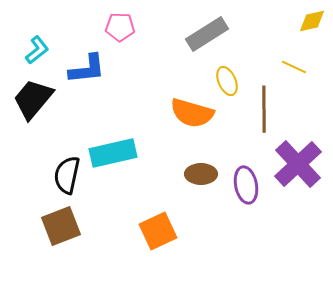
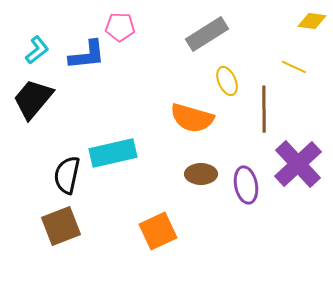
yellow diamond: rotated 20 degrees clockwise
blue L-shape: moved 14 px up
orange semicircle: moved 5 px down
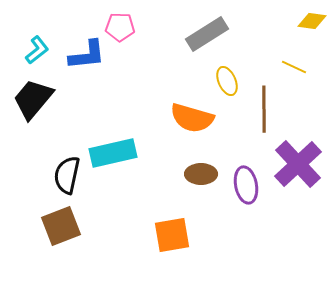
orange square: moved 14 px right, 4 px down; rotated 15 degrees clockwise
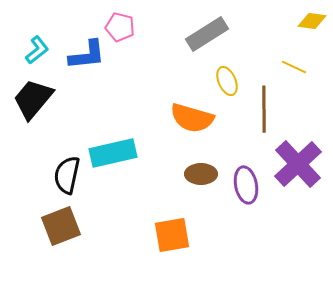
pink pentagon: rotated 12 degrees clockwise
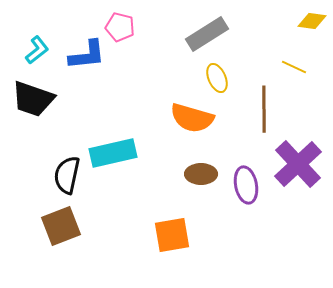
yellow ellipse: moved 10 px left, 3 px up
black trapezoid: rotated 111 degrees counterclockwise
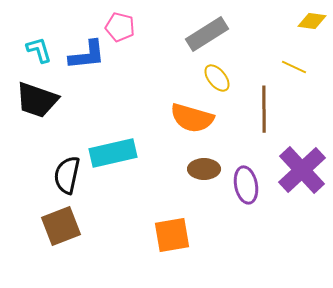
cyan L-shape: moved 2 px right; rotated 68 degrees counterclockwise
yellow ellipse: rotated 16 degrees counterclockwise
black trapezoid: moved 4 px right, 1 px down
purple cross: moved 4 px right, 6 px down
brown ellipse: moved 3 px right, 5 px up
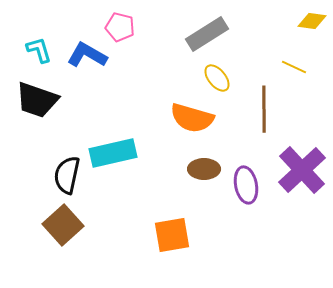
blue L-shape: rotated 144 degrees counterclockwise
brown square: moved 2 px right, 1 px up; rotated 21 degrees counterclockwise
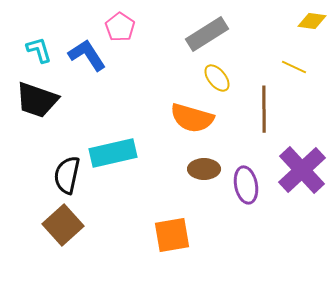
pink pentagon: rotated 20 degrees clockwise
blue L-shape: rotated 27 degrees clockwise
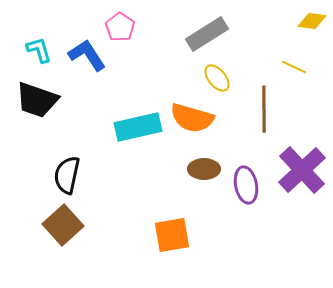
cyan rectangle: moved 25 px right, 26 px up
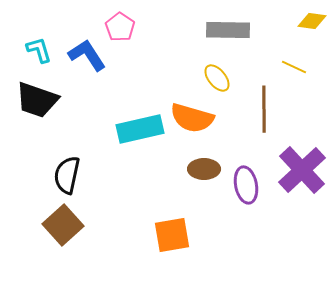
gray rectangle: moved 21 px right, 4 px up; rotated 33 degrees clockwise
cyan rectangle: moved 2 px right, 2 px down
